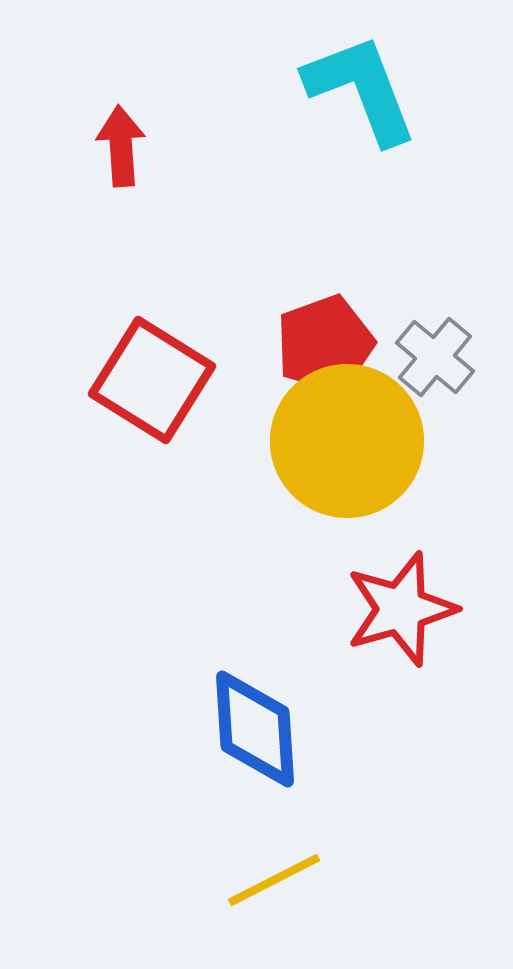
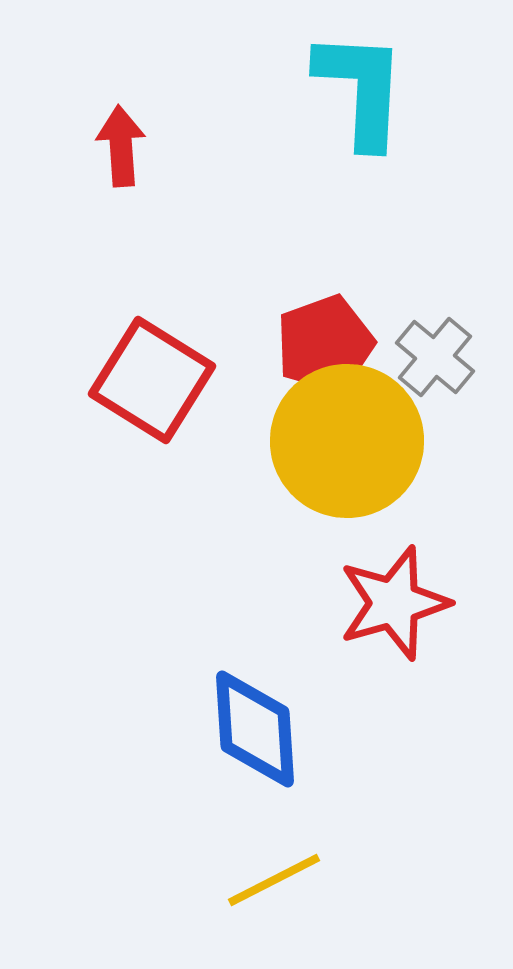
cyan L-shape: rotated 24 degrees clockwise
red star: moved 7 px left, 6 px up
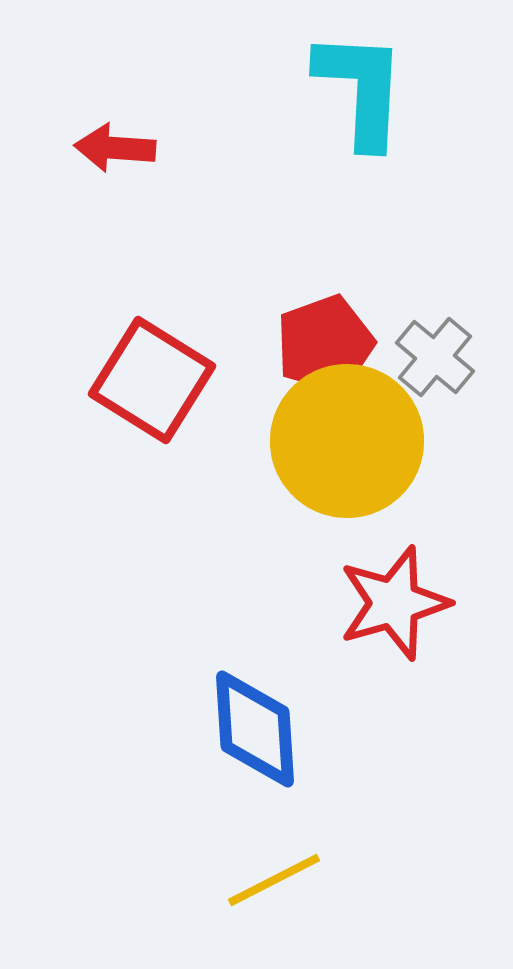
red arrow: moved 6 px left, 2 px down; rotated 82 degrees counterclockwise
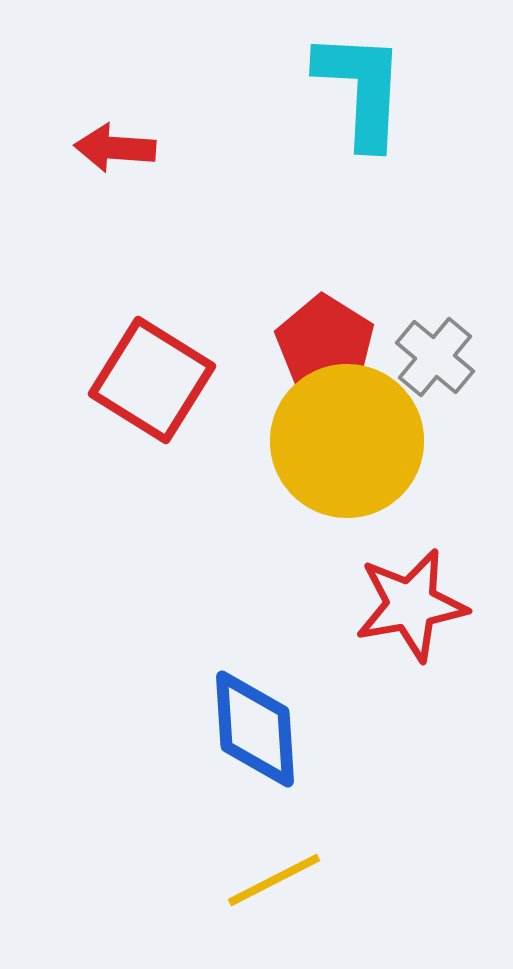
red pentagon: rotated 20 degrees counterclockwise
red star: moved 17 px right, 2 px down; rotated 6 degrees clockwise
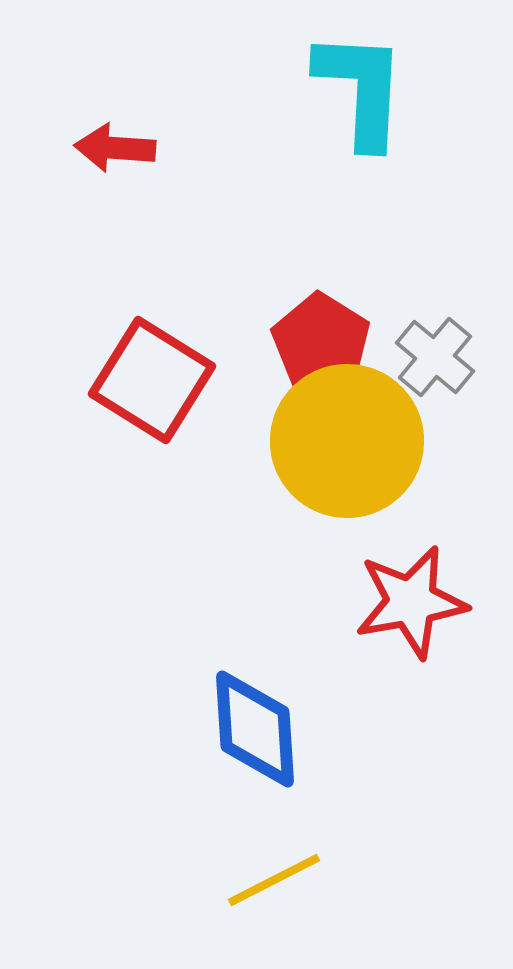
red pentagon: moved 4 px left, 2 px up
red star: moved 3 px up
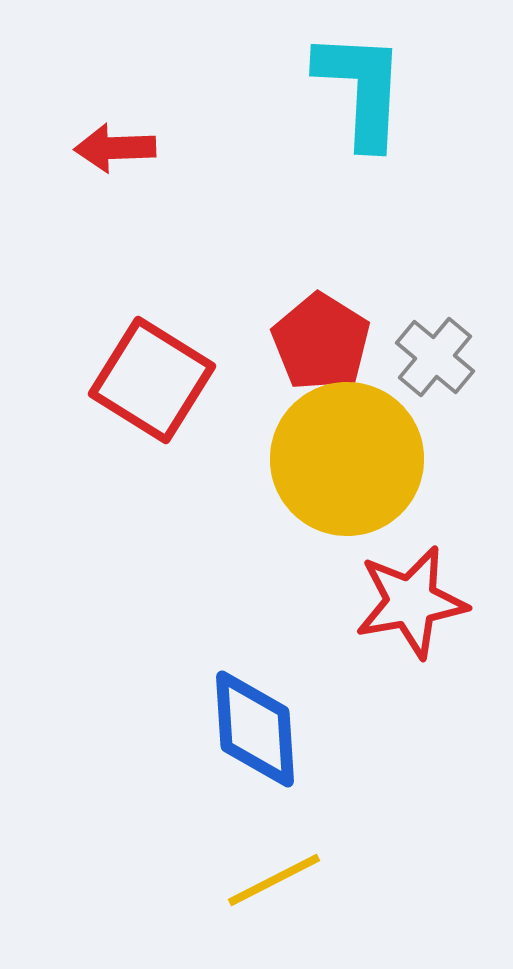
red arrow: rotated 6 degrees counterclockwise
yellow circle: moved 18 px down
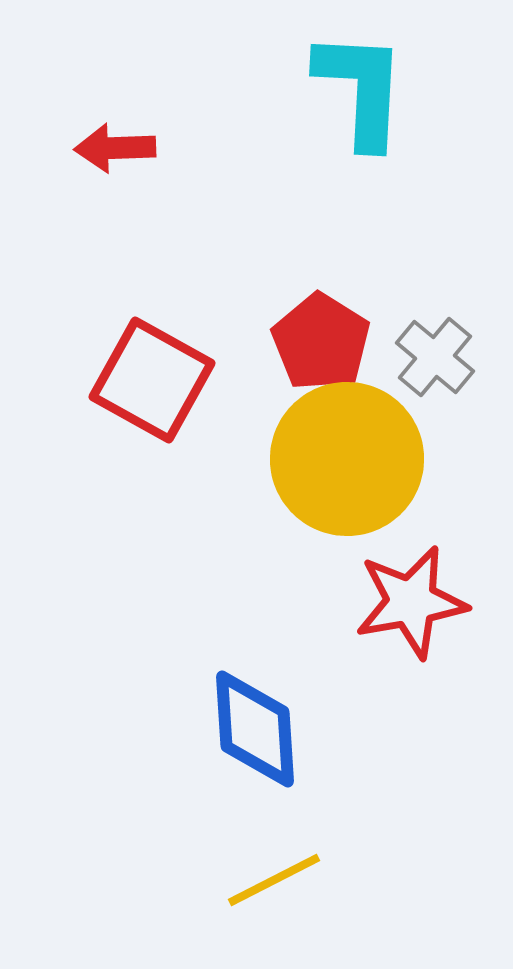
red square: rotated 3 degrees counterclockwise
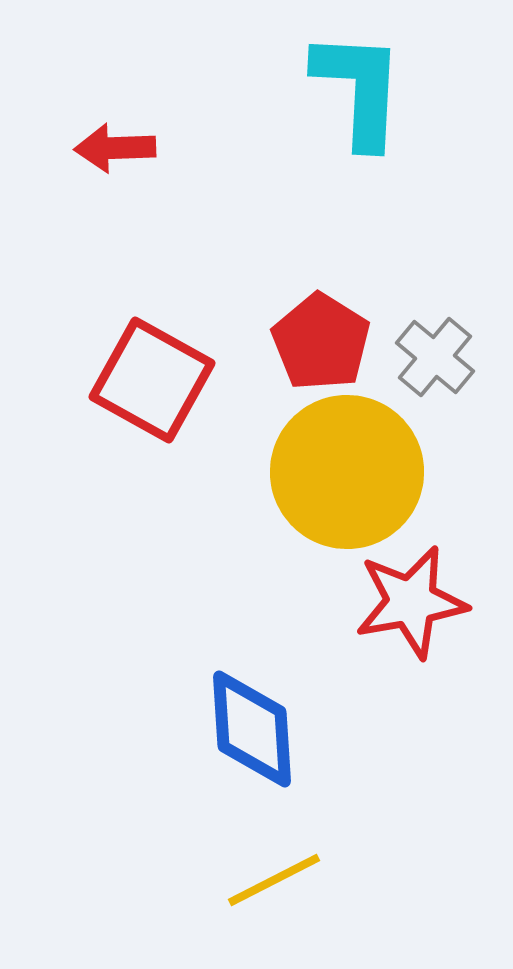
cyan L-shape: moved 2 px left
yellow circle: moved 13 px down
blue diamond: moved 3 px left
